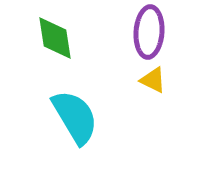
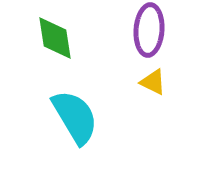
purple ellipse: moved 2 px up
yellow triangle: moved 2 px down
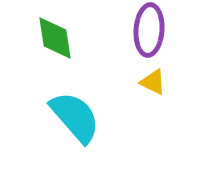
cyan semicircle: rotated 10 degrees counterclockwise
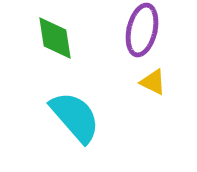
purple ellipse: moved 7 px left; rotated 9 degrees clockwise
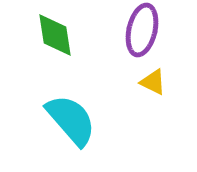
green diamond: moved 3 px up
cyan semicircle: moved 4 px left, 3 px down
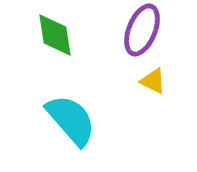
purple ellipse: rotated 9 degrees clockwise
yellow triangle: moved 1 px up
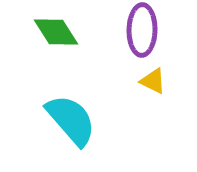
purple ellipse: rotated 21 degrees counterclockwise
green diamond: moved 1 px right, 3 px up; rotated 24 degrees counterclockwise
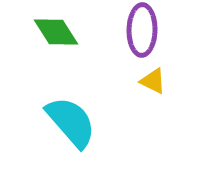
cyan semicircle: moved 2 px down
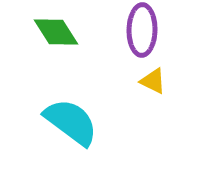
cyan semicircle: rotated 12 degrees counterclockwise
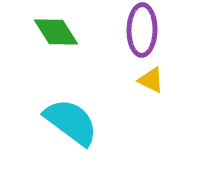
yellow triangle: moved 2 px left, 1 px up
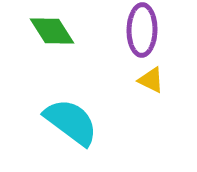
green diamond: moved 4 px left, 1 px up
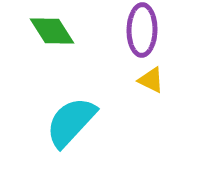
cyan semicircle: rotated 84 degrees counterclockwise
